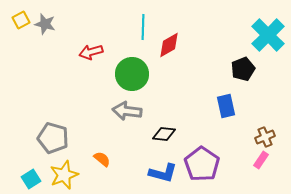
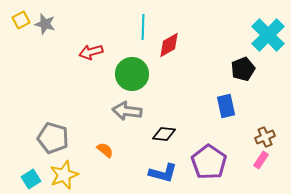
orange semicircle: moved 3 px right, 9 px up
purple pentagon: moved 7 px right, 2 px up
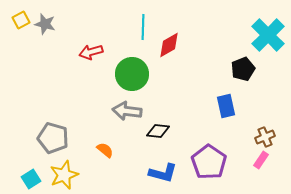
black diamond: moved 6 px left, 3 px up
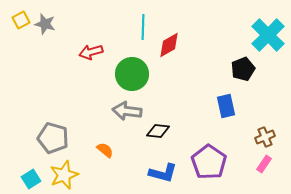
pink rectangle: moved 3 px right, 4 px down
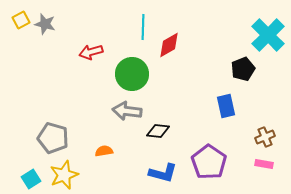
orange semicircle: moved 1 px left, 1 px down; rotated 48 degrees counterclockwise
pink rectangle: rotated 66 degrees clockwise
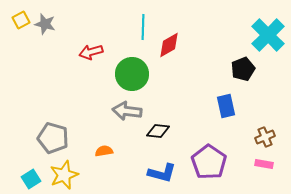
blue L-shape: moved 1 px left
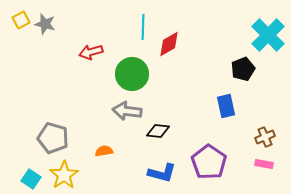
red diamond: moved 1 px up
yellow star: rotated 12 degrees counterclockwise
cyan square: rotated 24 degrees counterclockwise
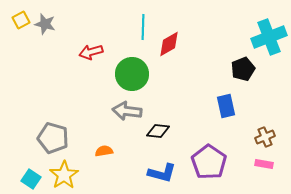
cyan cross: moved 1 px right, 2 px down; rotated 24 degrees clockwise
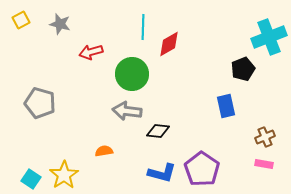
gray star: moved 15 px right
gray pentagon: moved 13 px left, 35 px up
purple pentagon: moved 7 px left, 7 px down
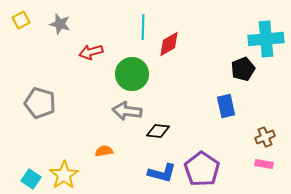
cyan cross: moved 3 px left, 2 px down; rotated 16 degrees clockwise
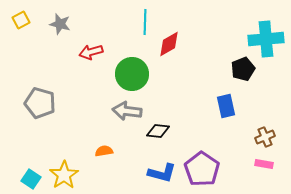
cyan line: moved 2 px right, 5 px up
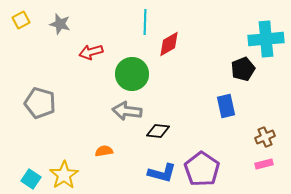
pink rectangle: rotated 24 degrees counterclockwise
